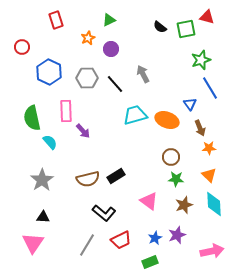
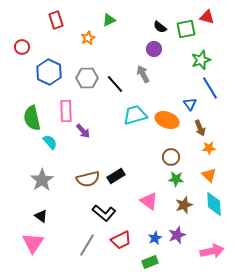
purple circle at (111, 49): moved 43 px right
black triangle at (43, 217): moved 2 px left, 1 px up; rotated 32 degrees clockwise
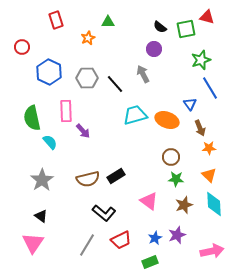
green triangle at (109, 20): moved 1 px left, 2 px down; rotated 24 degrees clockwise
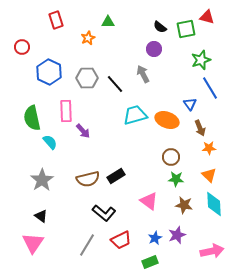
brown star at (184, 205): rotated 30 degrees clockwise
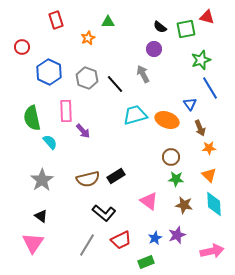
gray hexagon at (87, 78): rotated 20 degrees clockwise
green rectangle at (150, 262): moved 4 px left
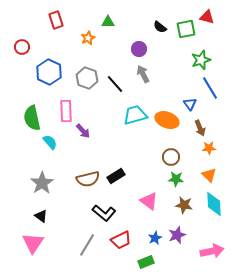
purple circle at (154, 49): moved 15 px left
gray star at (42, 180): moved 3 px down
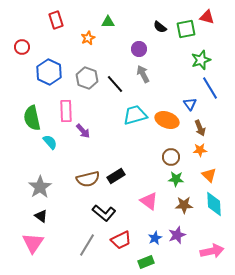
orange star at (209, 148): moved 9 px left, 2 px down
gray star at (42, 183): moved 2 px left, 4 px down
brown star at (184, 205): rotated 12 degrees counterclockwise
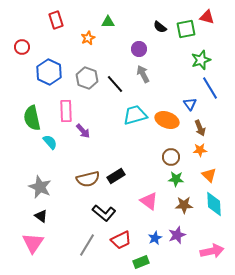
gray star at (40, 187): rotated 15 degrees counterclockwise
green rectangle at (146, 262): moved 5 px left
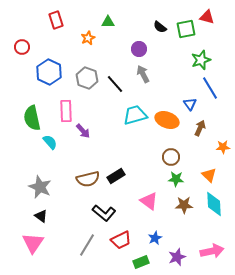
brown arrow at (200, 128): rotated 133 degrees counterclockwise
orange star at (200, 150): moved 23 px right, 3 px up
purple star at (177, 235): moved 22 px down
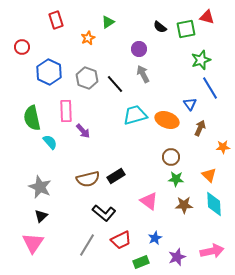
green triangle at (108, 22): rotated 32 degrees counterclockwise
black triangle at (41, 216): rotated 40 degrees clockwise
